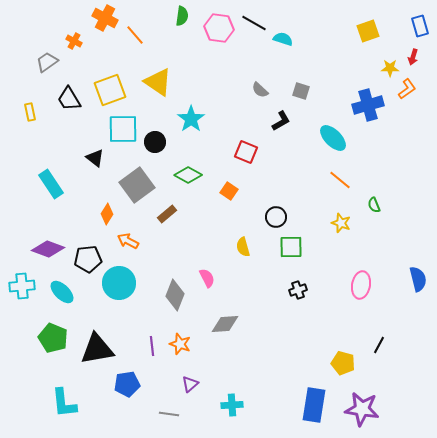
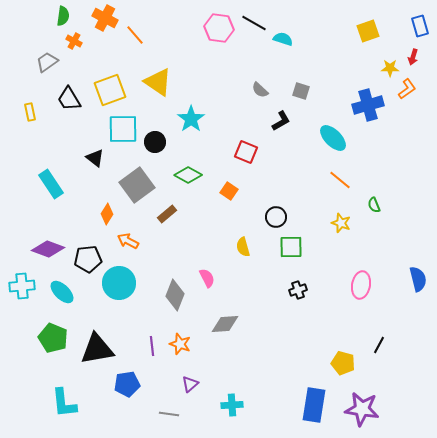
green semicircle at (182, 16): moved 119 px left
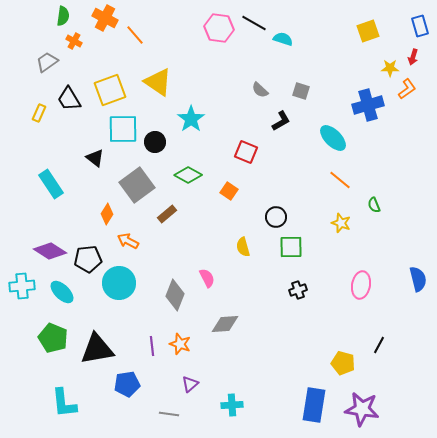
yellow rectangle at (30, 112): moved 9 px right, 1 px down; rotated 36 degrees clockwise
purple diamond at (48, 249): moved 2 px right, 2 px down; rotated 12 degrees clockwise
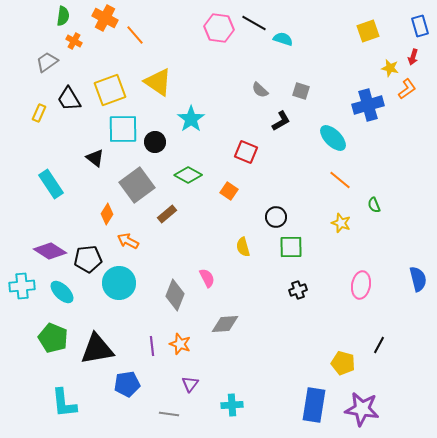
yellow star at (390, 68): rotated 12 degrees clockwise
purple triangle at (190, 384): rotated 12 degrees counterclockwise
